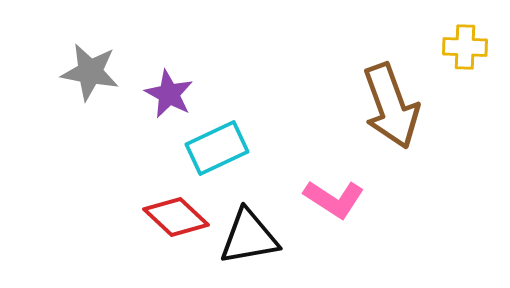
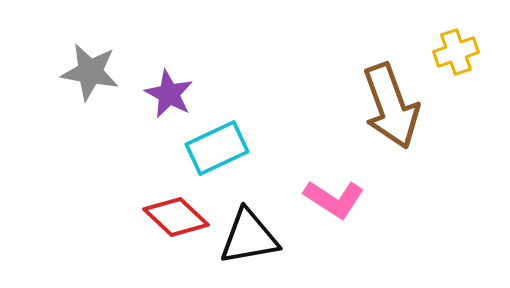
yellow cross: moved 9 px left, 5 px down; rotated 21 degrees counterclockwise
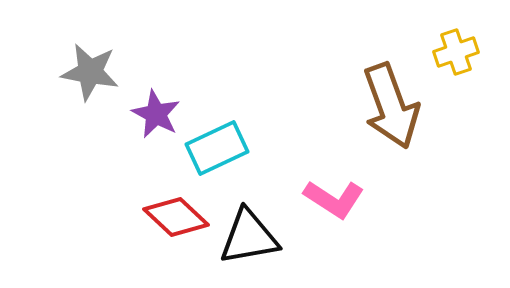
purple star: moved 13 px left, 20 px down
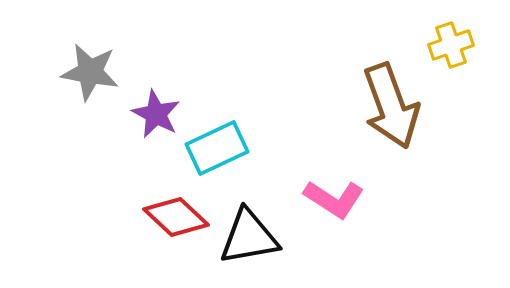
yellow cross: moved 5 px left, 7 px up
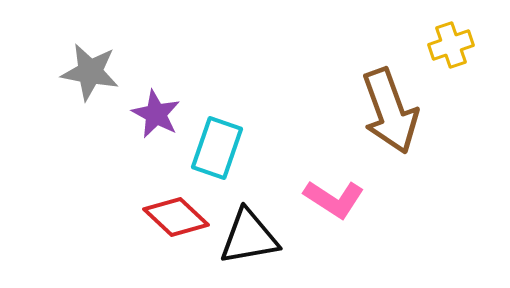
brown arrow: moved 1 px left, 5 px down
cyan rectangle: rotated 46 degrees counterclockwise
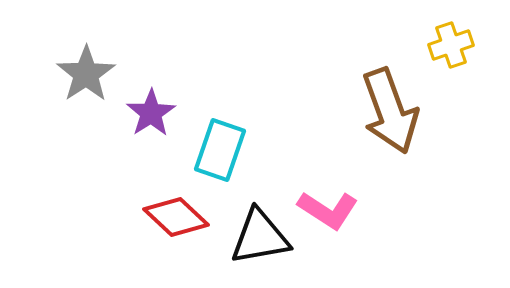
gray star: moved 4 px left, 2 px down; rotated 28 degrees clockwise
purple star: moved 5 px left, 1 px up; rotated 12 degrees clockwise
cyan rectangle: moved 3 px right, 2 px down
pink L-shape: moved 6 px left, 11 px down
black triangle: moved 11 px right
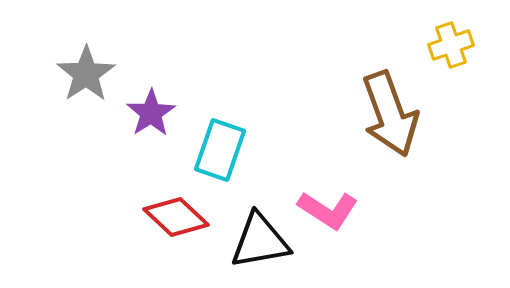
brown arrow: moved 3 px down
black triangle: moved 4 px down
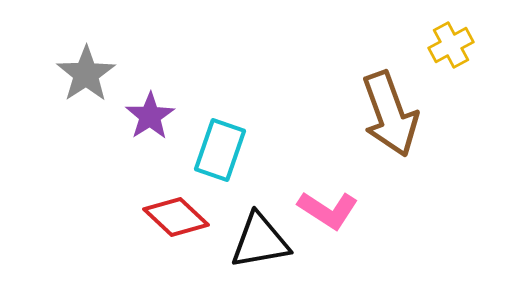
yellow cross: rotated 9 degrees counterclockwise
purple star: moved 1 px left, 3 px down
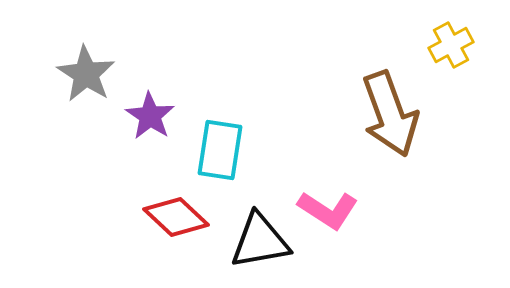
gray star: rotated 6 degrees counterclockwise
purple star: rotated 6 degrees counterclockwise
cyan rectangle: rotated 10 degrees counterclockwise
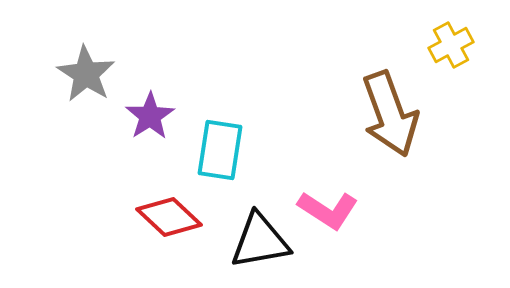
purple star: rotated 6 degrees clockwise
red diamond: moved 7 px left
